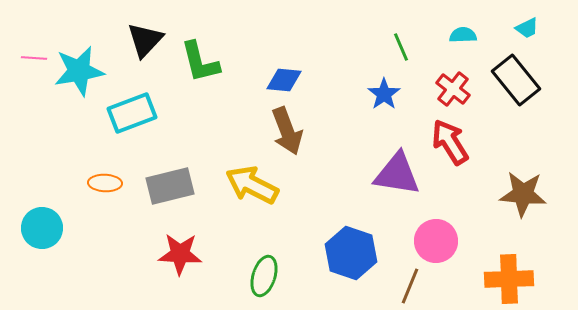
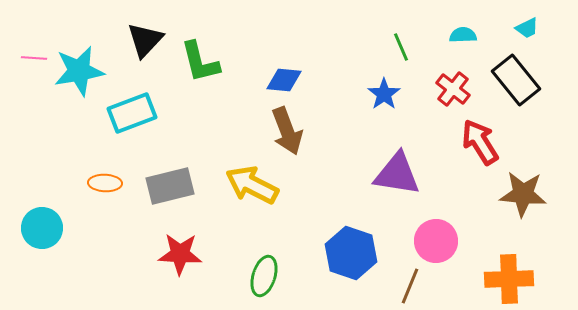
red arrow: moved 30 px right
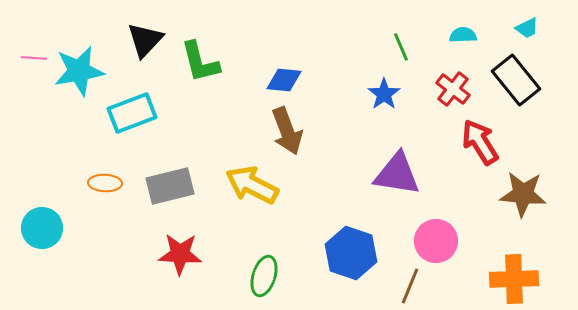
orange cross: moved 5 px right
